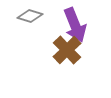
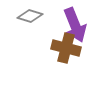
brown cross: moved 1 px left, 2 px up; rotated 32 degrees counterclockwise
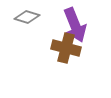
gray diamond: moved 3 px left, 1 px down
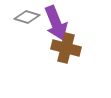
purple arrow: moved 19 px left, 2 px up
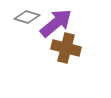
purple arrow: rotated 108 degrees counterclockwise
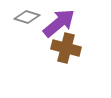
purple arrow: moved 3 px right
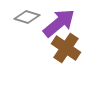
brown cross: rotated 20 degrees clockwise
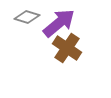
brown cross: moved 1 px right
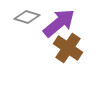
brown cross: moved 1 px right
